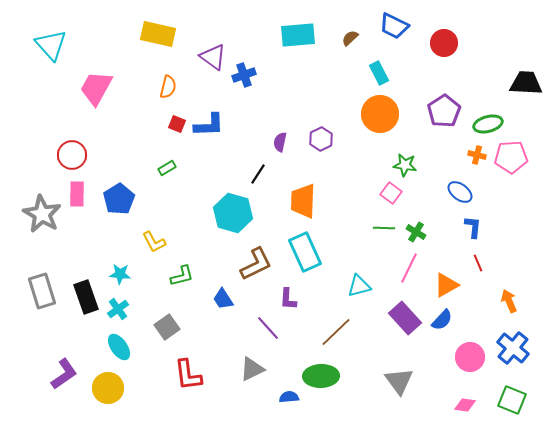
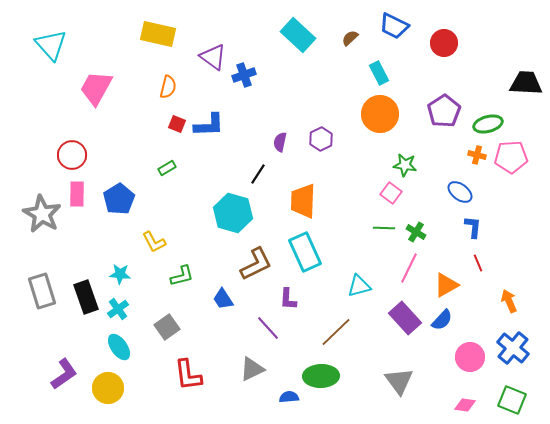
cyan rectangle at (298, 35): rotated 48 degrees clockwise
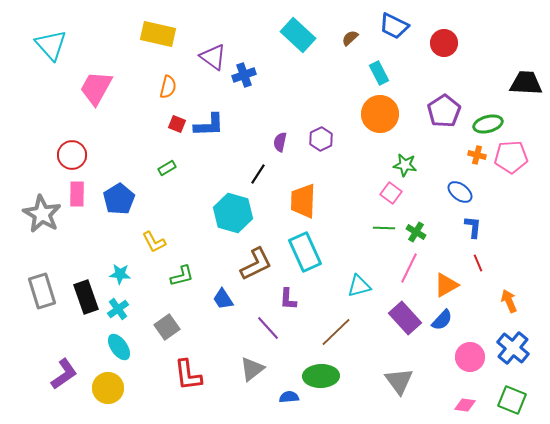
gray triangle at (252, 369): rotated 12 degrees counterclockwise
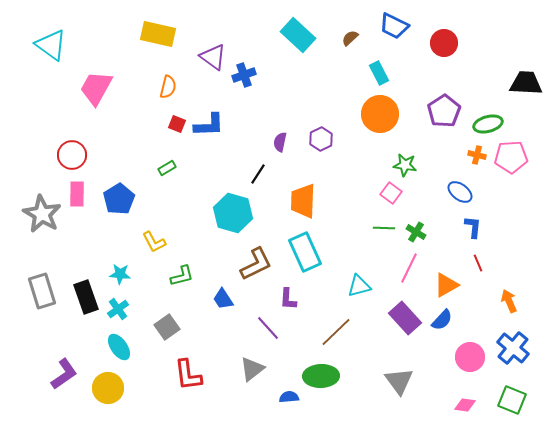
cyan triangle at (51, 45): rotated 12 degrees counterclockwise
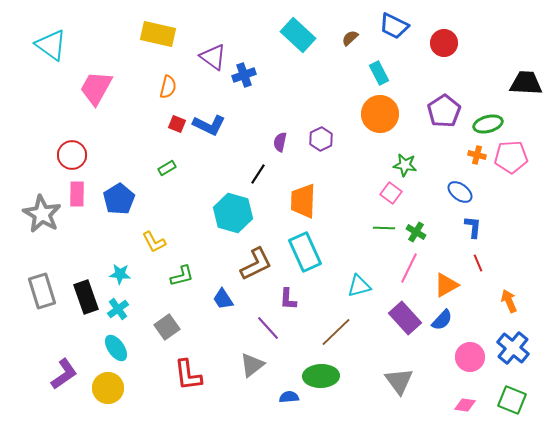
blue L-shape at (209, 125): rotated 28 degrees clockwise
cyan ellipse at (119, 347): moved 3 px left, 1 px down
gray triangle at (252, 369): moved 4 px up
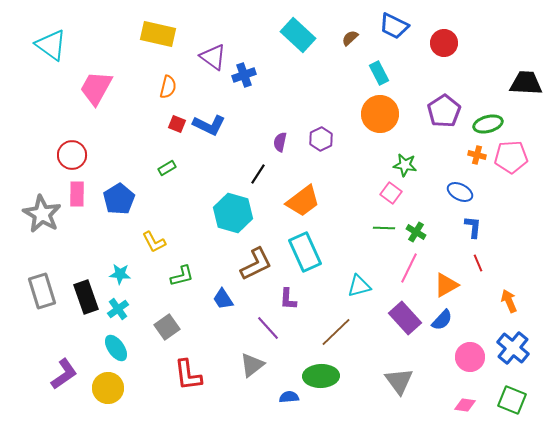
blue ellipse at (460, 192): rotated 10 degrees counterclockwise
orange trapezoid at (303, 201): rotated 129 degrees counterclockwise
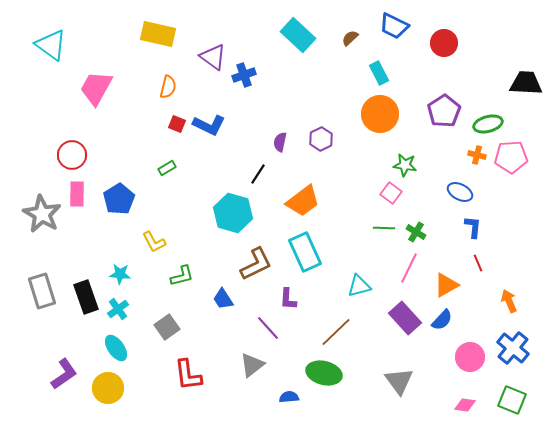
green ellipse at (321, 376): moved 3 px right, 3 px up; rotated 16 degrees clockwise
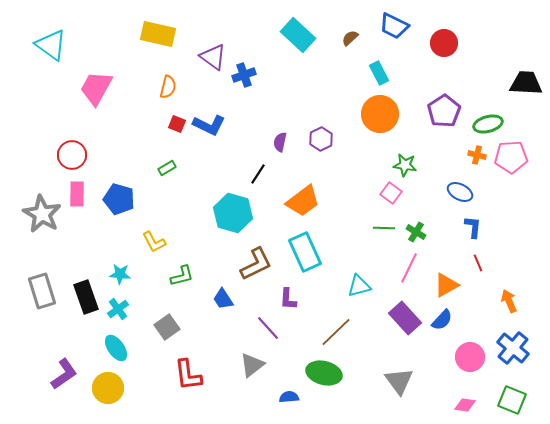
blue pentagon at (119, 199): rotated 24 degrees counterclockwise
